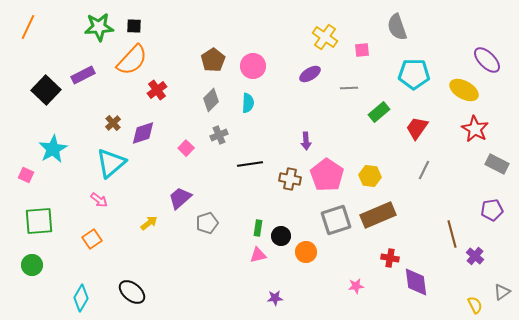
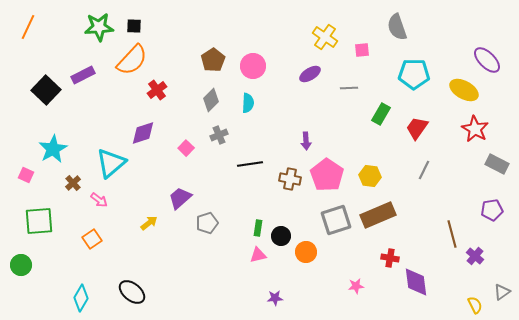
green rectangle at (379, 112): moved 2 px right, 2 px down; rotated 20 degrees counterclockwise
brown cross at (113, 123): moved 40 px left, 60 px down
green circle at (32, 265): moved 11 px left
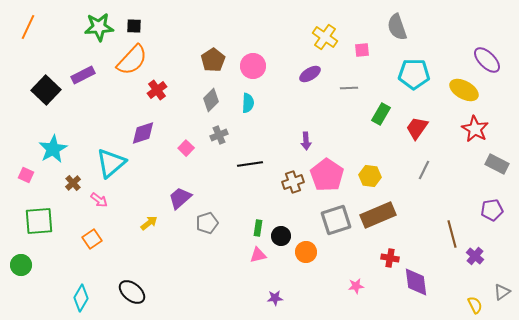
brown cross at (290, 179): moved 3 px right, 3 px down; rotated 30 degrees counterclockwise
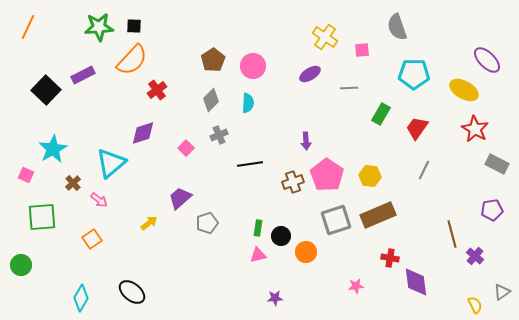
green square at (39, 221): moved 3 px right, 4 px up
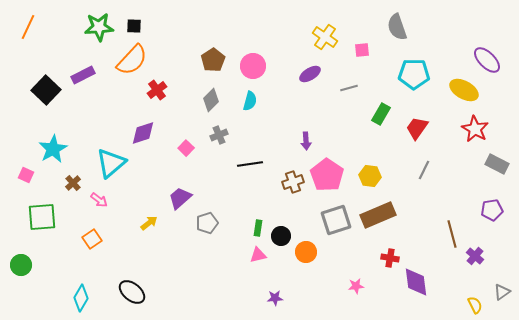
gray line at (349, 88): rotated 12 degrees counterclockwise
cyan semicircle at (248, 103): moved 2 px right, 2 px up; rotated 12 degrees clockwise
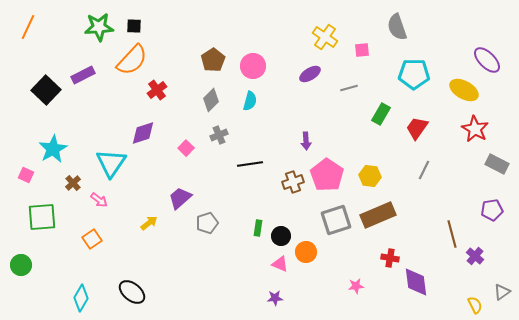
cyan triangle at (111, 163): rotated 16 degrees counterclockwise
pink triangle at (258, 255): moved 22 px right, 9 px down; rotated 36 degrees clockwise
